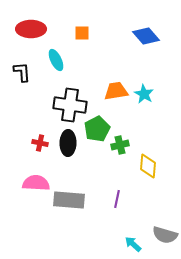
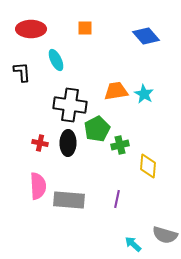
orange square: moved 3 px right, 5 px up
pink semicircle: moved 2 px right, 3 px down; rotated 84 degrees clockwise
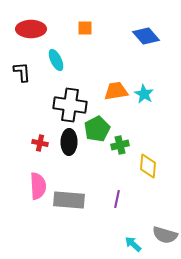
black ellipse: moved 1 px right, 1 px up
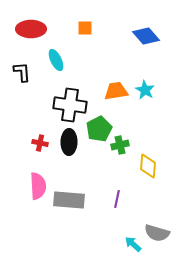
cyan star: moved 1 px right, 4 px up
green pentagon: moved 2 px right
gray semicircle: moved 8 px left, 2 px up
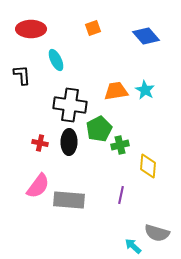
orange square: moved 8 px right; rotated 21 degrees counterclockwise
black L-shape: moved 3 px down
pink semicircle: rotated 40 degrees clockwise
purple line: moved 4 px right, 4 px up
cyan arrow: moved 2 px down
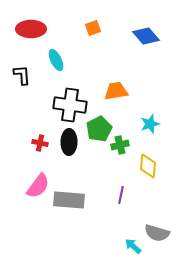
cyan star: moved 5 px right, 34 px down; rotated 24 degrees clockwise
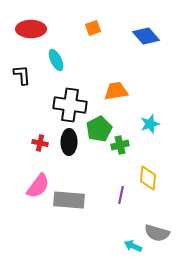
yellow diamond: moved 12 px down
cyan arrow: rotated 18 degrees counterclockwise
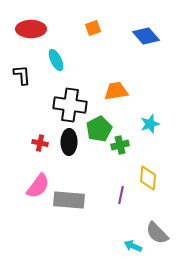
gray semicircle: rotated 30 degrees clockwise
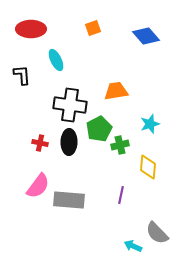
yellow diamond: moved 11 px up
